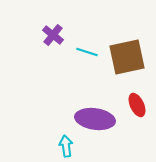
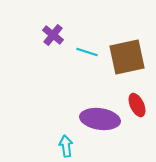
purple ellipse: moved 5 px right
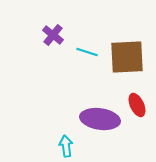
brown square: rotated 9 degrees clockwise
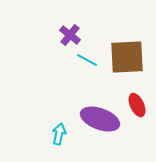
purple cross: moved 17 px right
cyan line: moved 8 px down; rotated 10 degrees clockwise
purple ellipse: rotated 12 degrees clockwise
cyan arrow: moved 7 px left, 12 px up; rotated 20 degrees clockwise
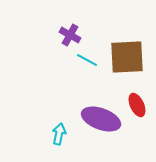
purple cross: rotated 10 degrees counterclockwise
purple ellipse: moved 1 px right
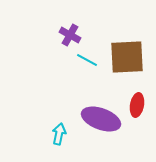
red ellipse: rotated 35 degrees clockwise
